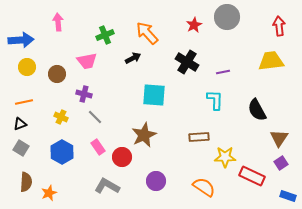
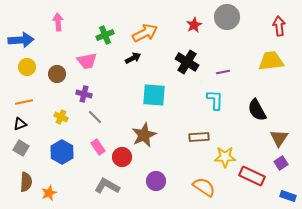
orange arrow: moved 2 px left; rotated 105 degrees clockwise
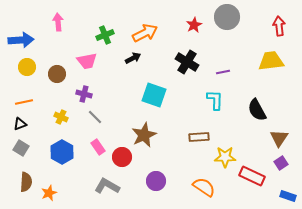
cyan square: rotated 15 degrees clockwise
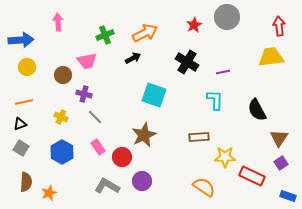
yellow trapezoid: moved 4 px up
brown circle: moved 6 px right, 1 px down
purple circle: moved 14 px left
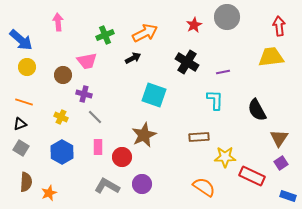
blue arrow: rotated 45 degrees clockwise
orange line: rotated 30 degrees clockwise
pink rectangle: rotated 35 degrees clockwise
purple circle: moved 3 px down
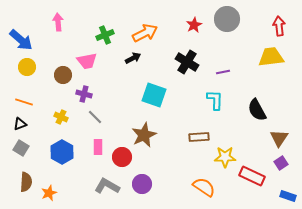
gray circle: moved 2 px down
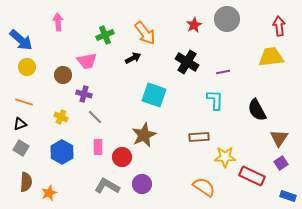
orange arrow: rotated 80 degrees clockwise
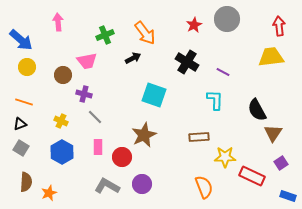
purple line: rotated 40 degrees clockwise
yellow cross: moved 4 px down
brown triangle: moved 6 px left, 5 px up
orange semicircle: rotated 35 degrees clockwise
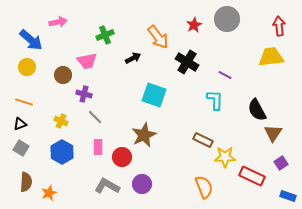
pink arrow: rotated 84 degrees clockwise
orange arrow: moved 13 px right, 4 px down
blue arrow: moved 10 px right
purple line: moved 2 px right, 3 px down
brown rectangle: moved 4 px right, 3 px down; rotated 30 degrees clockwise
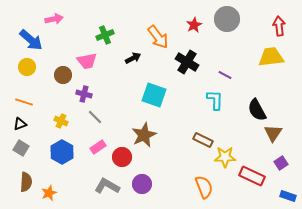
pink arrow: moved 4 px left, 3 px up
pink rectangle: rotated 56 degrees clockwise
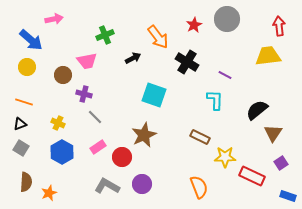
yellow trapezoid: moved 3 px left, 1 px up
black semicircle: rotated 80 degrees clockwise
yellow cross: moved 3 px left, 2 px down
brown rectangle: moved 3 px left, 3 px up
orange semicircle: moved 5 px left
